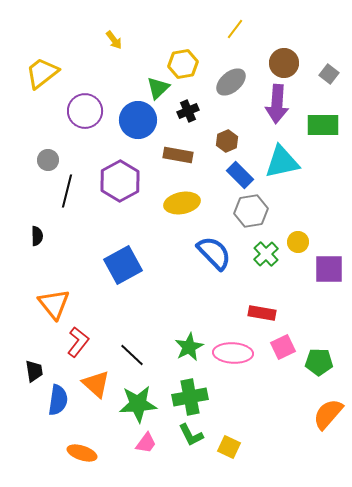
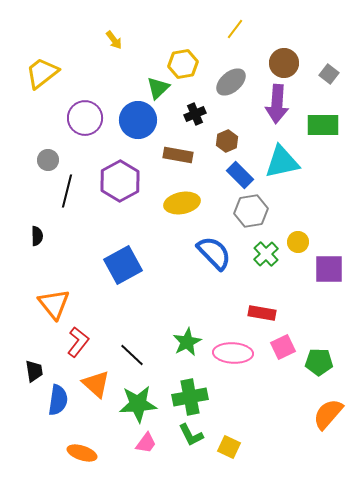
purple circle at (85, 111): moved 7 px down
black cross at (188, 111): moved 7 px right, 3 px down
green star at (189, 347): moved 2 px left, 5 px up
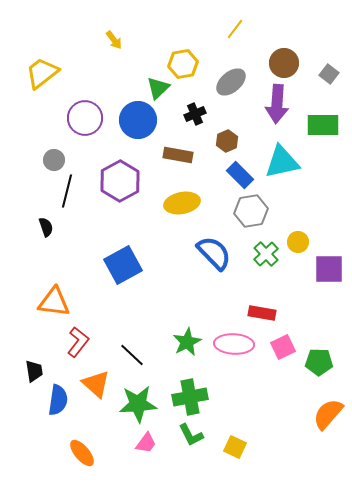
gray circle at (48, 160): moved 6 px right
black semicircle at (37, 236): moved 9 px right, 9 px up; rotated 18 degrees counterclockwise
orange triangle at (54, 304): moved 2 px up; rotated 44 degrees counterclockwise
pink ellipse at (233, 353): moved 1 px right, 9 px up
yellow square at (229, 447): moved 6 px right
orange ellipse at (82, 453): rotated 32 degrees clockwise
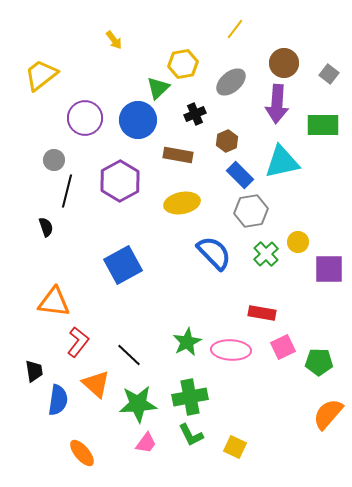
yellow trapezoid at (42, 73): moved 1 px left, 2 px down
pink ellipse at (234, 344): moved 3 px left, 6 px down
black line at (132, 355): moved 3 px left
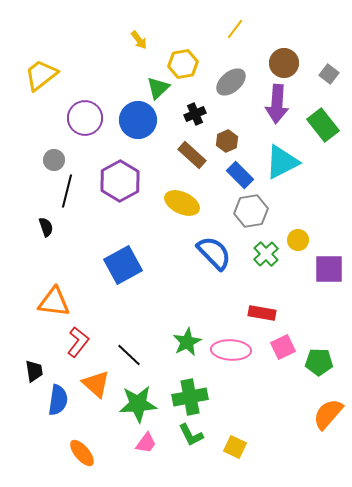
yellow arrow at (114, 40): moved 25 px right
green rectangle at (323, 125): rotated 52 degrees clockwise
brown rectangle at (178, 155): moved 14 px right; rotated 32 degrees clockwise
cyan triangle at (282, 162): rotated 15 degrees counterclockwise
yellow ellipse at (182, 203): rotated 36 degrees clockwise
yellow circle at (298, 242): moved 2 px up
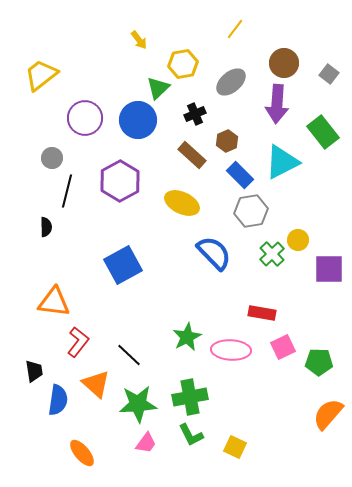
green rectangle at (323, 125): moved 7 px down
gray circle at (54, 160): moved 2 px left, 2 px up
black semicircle at (46, 227): rotated 18 degrees clockwise
green cross at (266, 254): moved 6 px right
green star at (187, 342): moved 5 px up
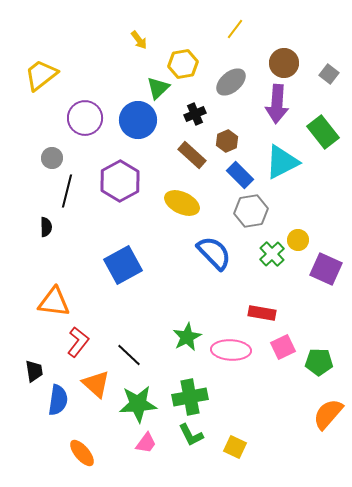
purple square at (329, 269): moved 3 px left; rotated 24 degrees clockwise
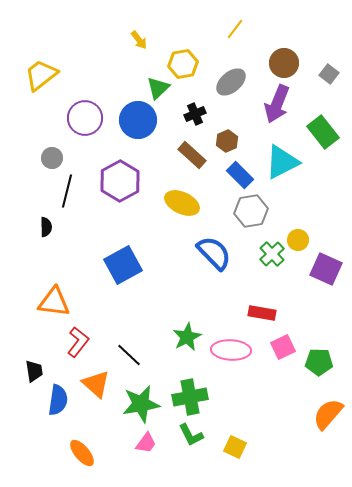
purple arrow at (277, 104): rotated 18 degrees clockwise
green star at (138, 404): moved 3 px right; rotated 6 degrees counterclockwise
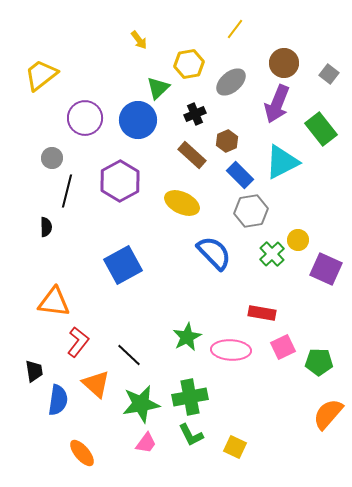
yellow hexagon at (183, 64): moved 6 px right
green rectangle at (323, 132): moved 2 px left, 3 px up
